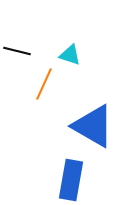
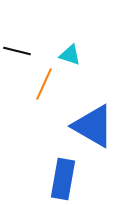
blue rectangle: moved 8 px left, 1 px up
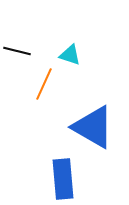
blue triangle: moved 1 px down
blue rectangle: rotated 15 degrees counterclockwise
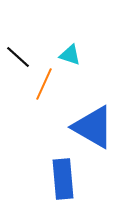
black line: moved 1 px right, 6 px down; rotated 28 degrees clockwise
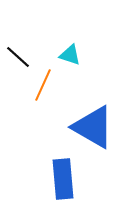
orange line: moved 1 px left, 1 px down
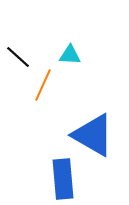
cyan triangle: rotated 15 degrees counterclockwise
blue triangle: moved 8 px down
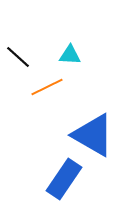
orange line: moved 4 px right, 2 px down; rotated 40 degrees clockwise
blue rectangle: moved 1 px right; rotated 39 degrees clockwise
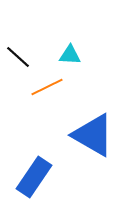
blue rectangle: moved 30 px left, 2 px up
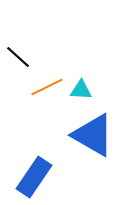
cyan triangle: moved 11 px right, 35 px down
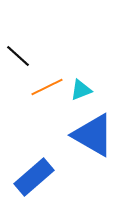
black line: moved 1 px up
cyan triangle: rotated 25 degrees counterclockwise
blue rectangle: rotated 15 degrees clockwise
